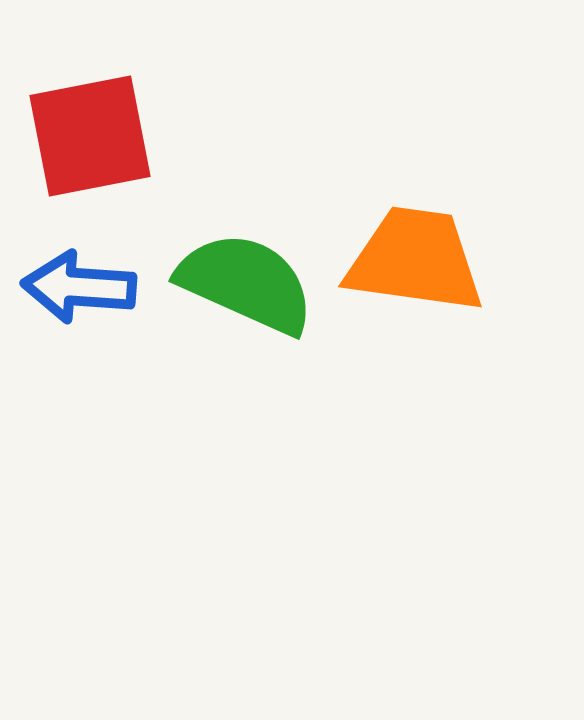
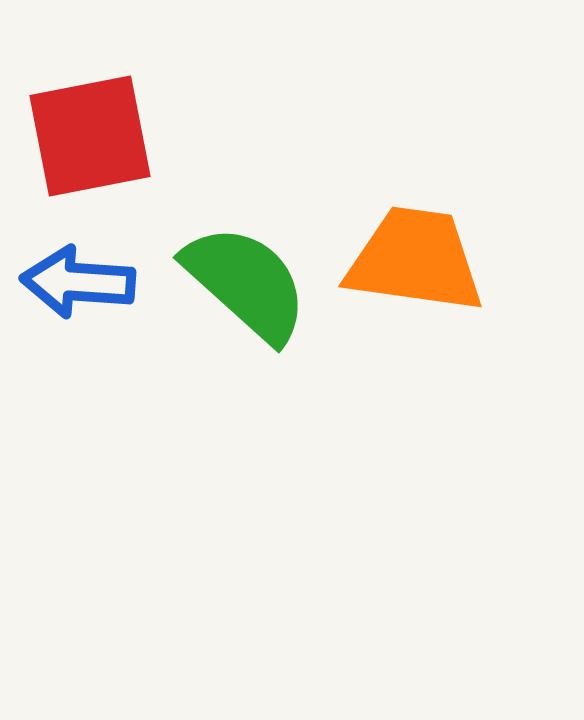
green semicircle: rotated 18 degrees clockwise
blue arrow: moved 1 px left, 5 px up
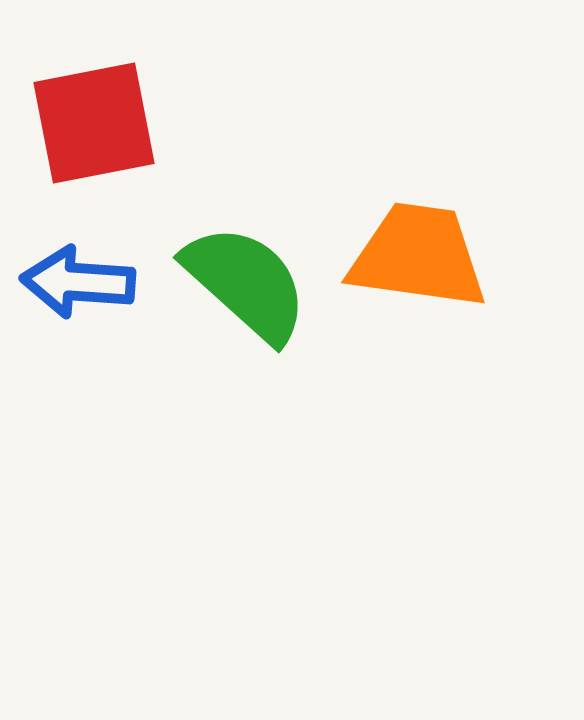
red square: moved 4 px right, 13 px up
orange trapezoid: moved 3 px right, 4 px up
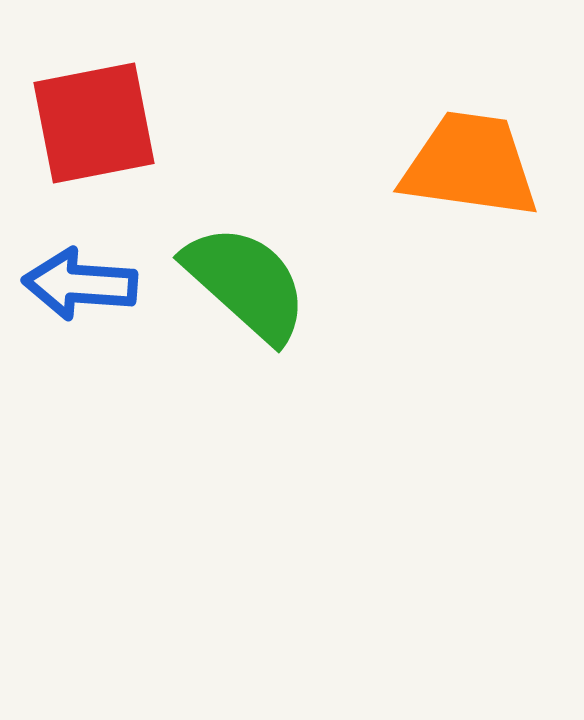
orange trapezoid: moved 52 px right, 91 px up
blue arrow: moved 2 px right, 2 px down
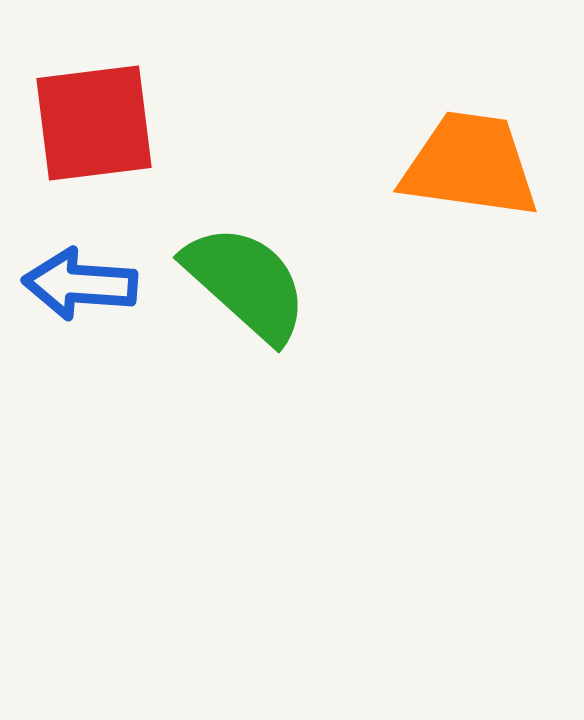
red square: rotated 4 degrees clockwise
